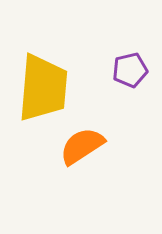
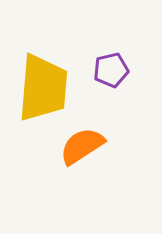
purple pentagon: moved 19 px left
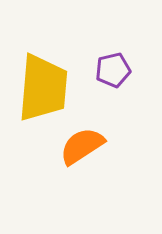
purple pentagon: moved 2 px right
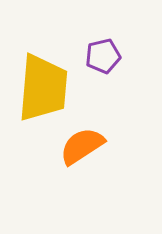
purple pentagon: moved 10 px left, 14 px up
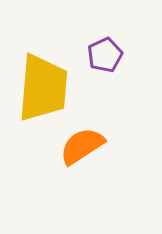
purple pentagon: moved 2 px right, 1 px up; rotated 12 degrees counterclockwise
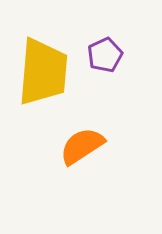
yellow trapezoid: moved 16 px up
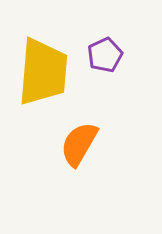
orange semicircle: moved 3 px left, 2 px up; rotated 27 degrees counterclockwise
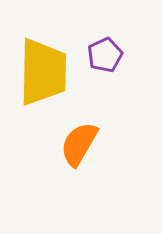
yellow trapezoid: rotated 4 degrees counterclockwise
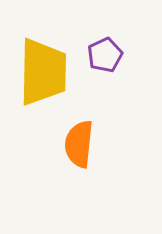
orange semicircle: rotated 24 degrees counterclockwise
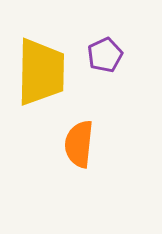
yellow trapezoid: moved 2 px left
